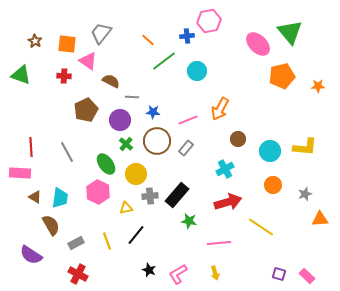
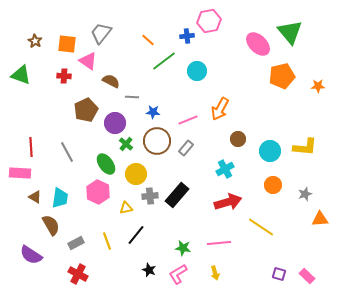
purple circle at (120, 120): moved 5 px left, 3 px down
green star at (189, 221): moved 6 px left, 27 px down
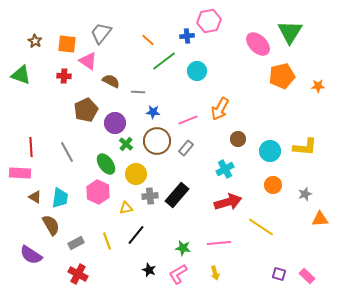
green triangle at (290, 32): rotated 12 degrees clockwise
gray line at (132, 97): moved 6 px right, 5 px up
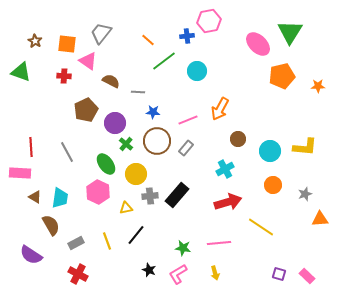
green triangle at (21, 75): moved 3 px up
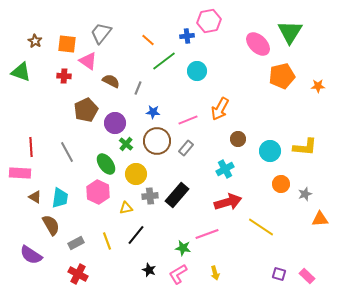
gray line at (138, 92): moved 4 px up; rotated 72 degrees counterclockwise
orange circle at (273, 185): moved 8 px right, 1 px up
pink line at (219, 243): moved 12 px left, 9 px up; rotated 15 degrees counterclockwise
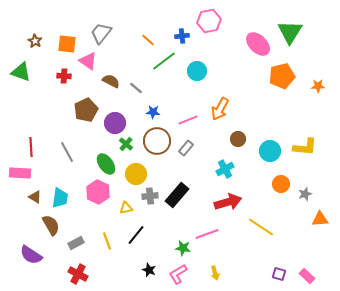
blue cross at (187, 36): moved 5 px left
gray line at (138, 88): moved 2 px left; rotated 72 degrees counterclockwise
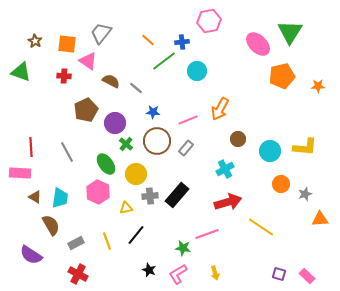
blue cross at (182, 36): moved 6 px down
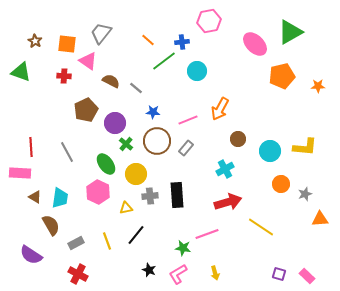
green triangle at (290, 32): rotated 28 degrees clockwise
pink ellipse at (258, 44): moved 3 px left
black rectangle at (177, 195): rotated 45 degrees counterclockwise
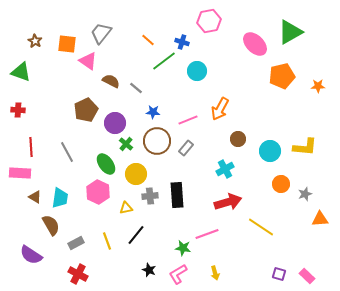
blue cross at (182, 42): rotated 24 degrees clockwise
red cross at (64, 76): moved 46 px left, 34 px down
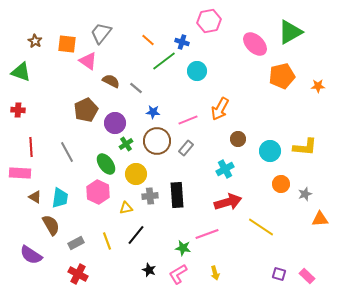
green cross at (126, 144): rotated 16 degrees clockwise
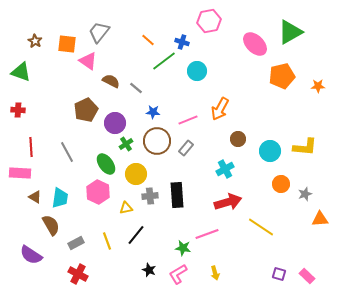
gray trapezoid at (101, 33): moved 2 px left, 1 px up
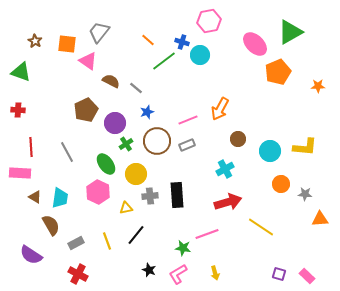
cyan circle at (197, 71): moved 3 px right, 16 px up
orange pentagon at (282, 76): moved 4 px left, 4 px up; rotated 10 degrees counterclockwise
blue star at (153, 112): moved 6 px left; rotated 24 degrees counterclockwise
gray rectangle at (186, 148): moved 1 px right, 3 px up; rotated 28 degrees clockwise
gray star at (305, 194): rotated 24 degrees clockwise
